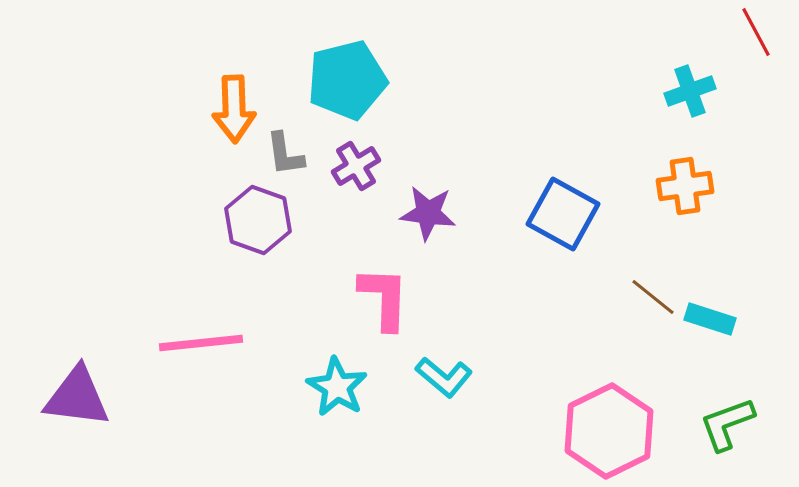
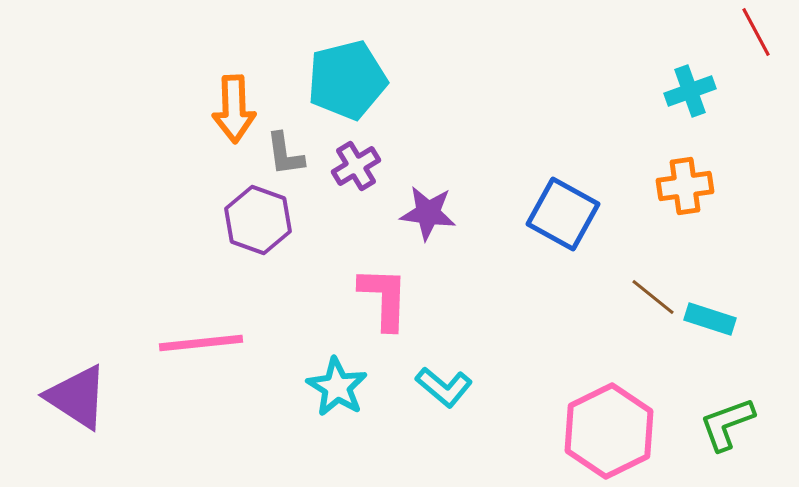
cyan L-shape: moved 10 px down
purple triangle: rotated 26 degrees clockwise
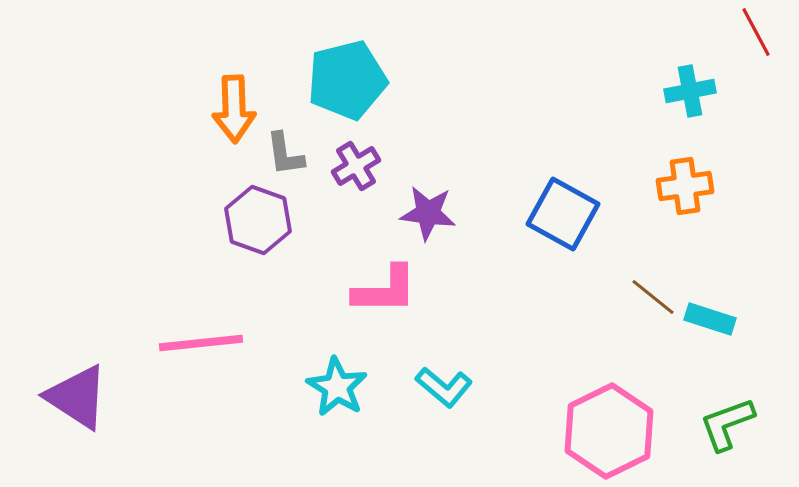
cyan cross: rotated 9 degrees clockwise
pink L-shape: moved 1 px right, 8 px up; rotated 88 degrees clockwise
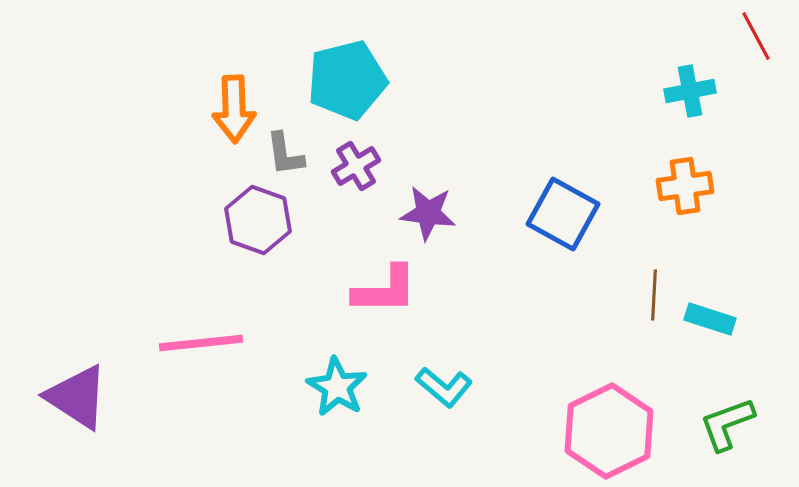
red line: moved 4 px down
brown line: moved 1 px right, 2 px up; rotated 54 degrees clockwise
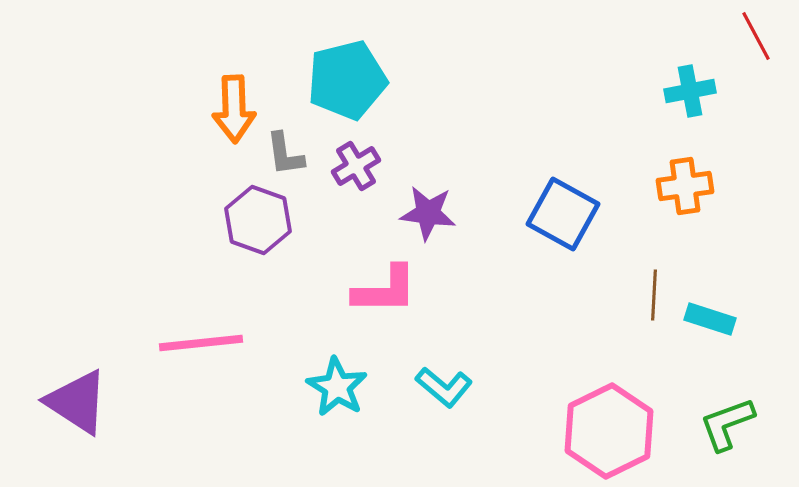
purple triangle: moved 5 px down
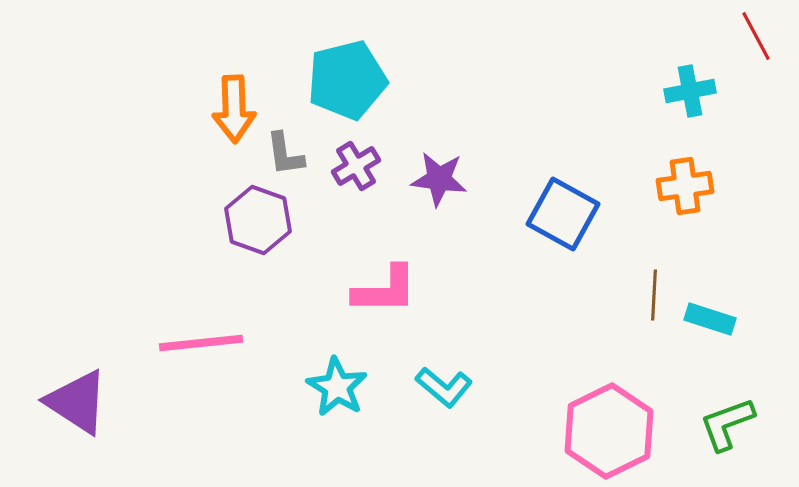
purple star: moved 11 px right, 34 px up
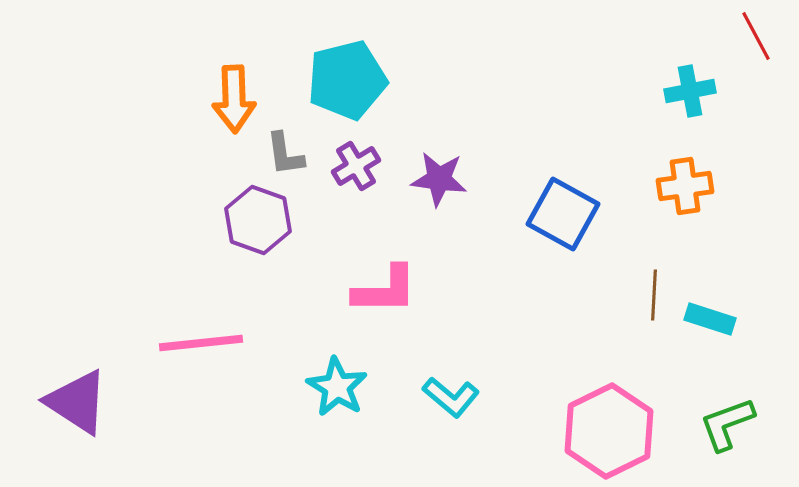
orange arrow: moved 10 px up
cyan L-shape: moved 7 px right, 10 px down
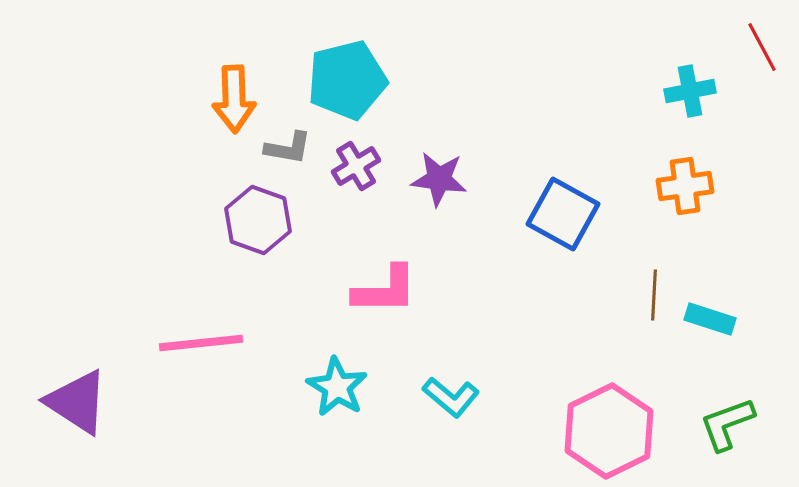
red line: moved 6 px right, 11 px down
gray L-shape: moved 3 px right, 6 px up; rotated 72 degrees counterclockwise
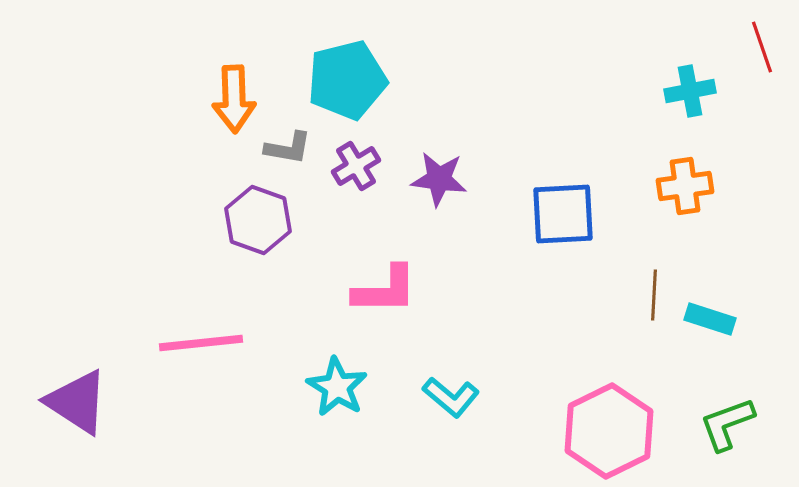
red line: rotated 9 degrees clockwise
blue square: rotated 32 degrees counterclockwise
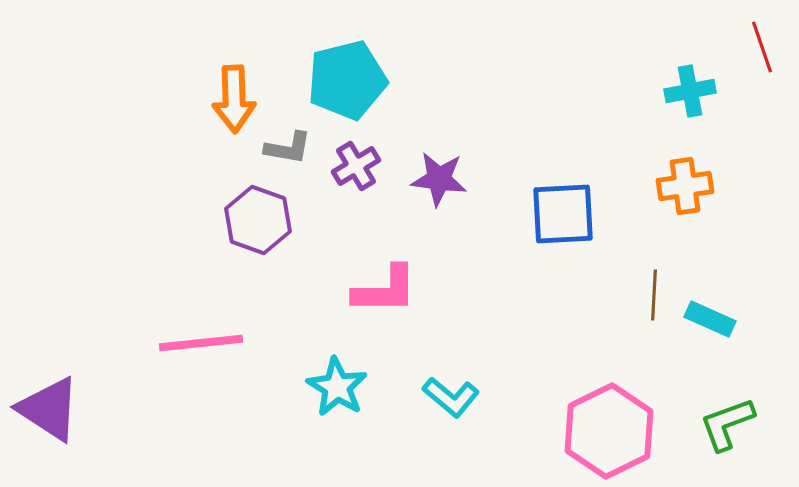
cyan rectangle: rotated 6 degrees clockwise
purple triangle: moved 28 px left, 7 px down
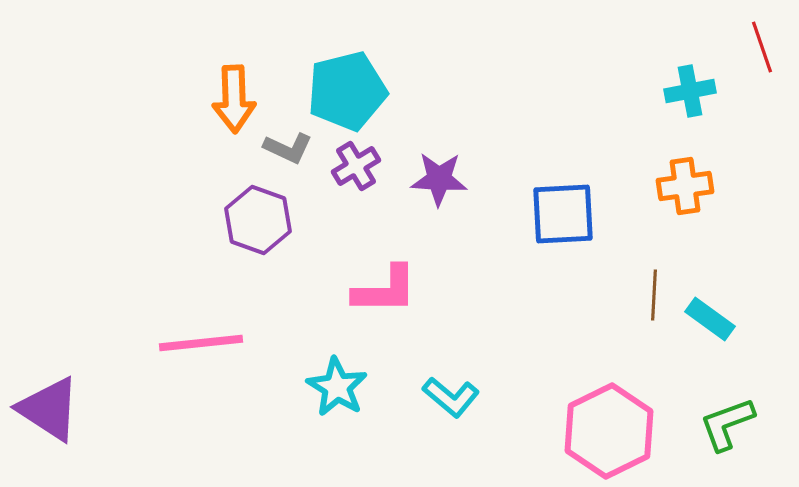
cyan pentagon: moved 11 px down
gray L-shape: rotated 15 degrees clockwise
purple star: rotated 4 degrees counterclockwise
cyan rectangle: rotated 12 degrees clockwise
